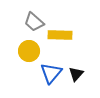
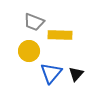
gray trapezoid: rotated 20 degrees counterclockwise
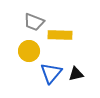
black triangle: rotated 35 degrees clockwise
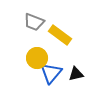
yellow rectangle: rotated 35 degrees clockwise
yellow circle: moved 8 px right, 7 px down
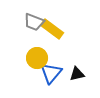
yellow rectangle: moved 8 px left, 6 px up
black triangle: moved 1 px right
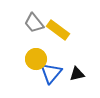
gray trapezoid: moved 1 px down; rotated 30 degrees clockwise
yellow rectangle: moved 6 px right, 1 px down
yellow circle: moved 1 px left, 1 px down
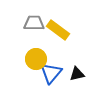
gray trapezoid: rotated 130 degrees clockwise
